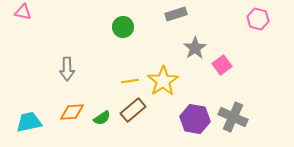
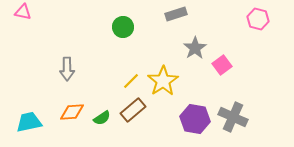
yellow line: moved 1 px right; rotated 36 degrees counterclockwise
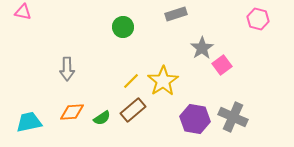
gray star: moved 7 px right
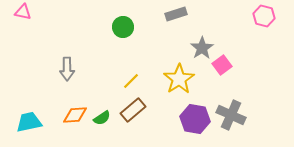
pink hexagon: moved 6 px right, 3 px up
yellow star: moved 16 px right, 2 px up
orange diamond: moved 3 px right, 3 px down
gray cross: moved 2 px left, 2 px up
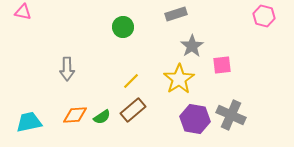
gray star: moved 10 px left, 2 px up
pink square: rotated 30 degrees clockwise
green semicircle: moved 1 px up
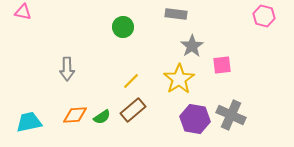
gray rectangle: rotated 25 degrees clockwise
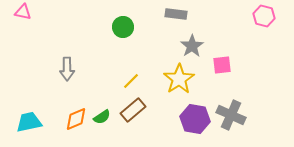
orange diamond: moved 1 px right, 4 px down; rotated 20 degrees counterclockwise
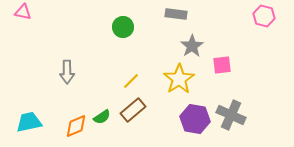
gray arrow: moved 3 px down
orange diamond: moved 7 px down
